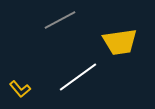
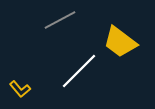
yellow trapezoid: rotated 45 degrees clockwise
white line: moved 1 px right, 6 px up; rotated 9 degrees counterclockwise
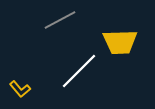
yellow trapezoid: rotated 39 degrees counterclockwise
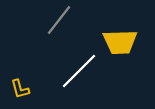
gray line: moved 1 px left; rotated 24 degrees counterclockwise
yellow L-shape: rotated 25 degrees clockwise
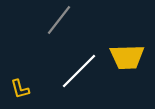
yellow trapezoid: moved 7 px right, 15 px down
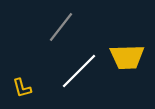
gray line: moved 2 px right, 7 px down
yellow L-shape: moved 2 px right, 1 px up
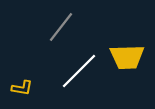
yellow L-shape: rotated 65 degrees counterclockwise
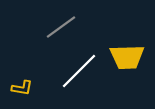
gray line: rotated 16 degrees clockwise
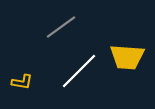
yellow trapezoid: rotated 6 degrees clockwise
yellow L-shape: moved 6 px up
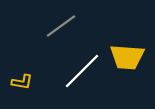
gray line: moved 1 px up
white line: moved 3 px right
